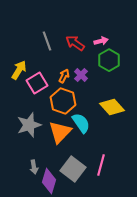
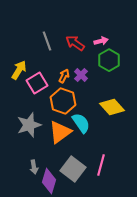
orange triangle: rotated 10 degrees clockwise
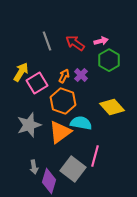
yellow arrow: moved 2 px right, 2 px down
cyan semicircle: rotated 45 degrees counterclockwise
pink line: moved 6 px left, 9 px up
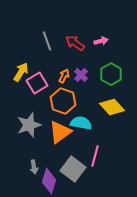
green hexagon: moved 2 px right, 14 px down
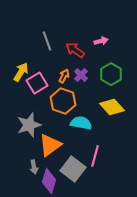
red arrow: moved 7 px down
orange triangle: moved 10 px left, 13 px down
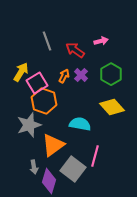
orange hexagon: moved 19 px left
cyan semicircle: moved 1 px left, 1 px down
orange triangle: moved 3 px right
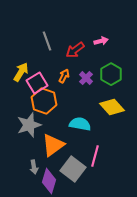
red arrow: rotated 72 degrees counterclockwise
purple cross: moved 5 px right, 3 px down
